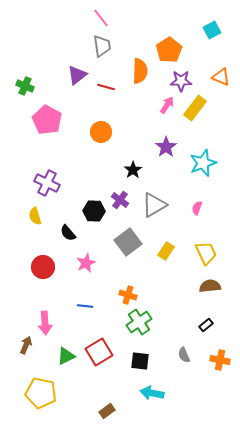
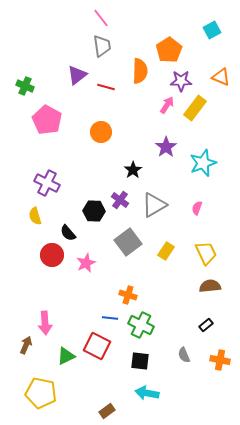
red circle at (43, 267): moved 9 px right, 12 px up
blue line at (85, 306): moved 25 px right, 12 px down
green cross at (139, 322): moved 2 px right, 3 px down; rotated 30 degrees counterclockwise
red square at (99, 352): moved 2 px left, 6 px up; rotated 32 degrees counterclockwise
cyan arrow at (152, 393): moved 5 px left
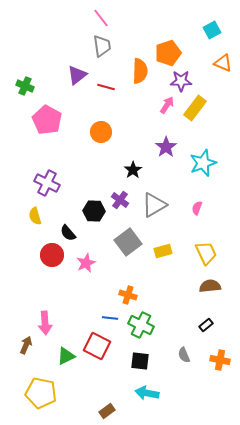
orange pentagon at (169, 50): moved 1 px left, 3 px down; rotated 15 degrees clockwise
orange triangle at (221, 77): moved 2 px right, 14 px up
yellow rectangle at (166, 251): moved 3 px left; rotated 42 degrees clockwise
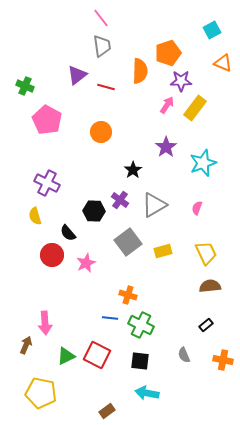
red square at (97, 346): moved 9 px down
orange cross at (220, 360): moved 3 px right
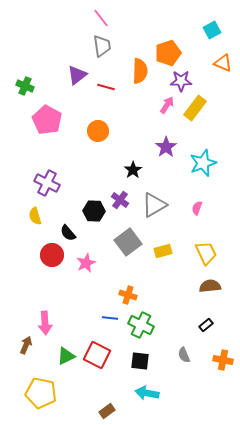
orange circle at (101, 132): moved 3 px left, 1 px up
